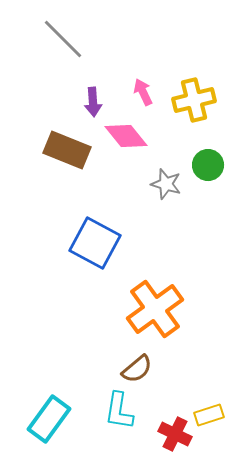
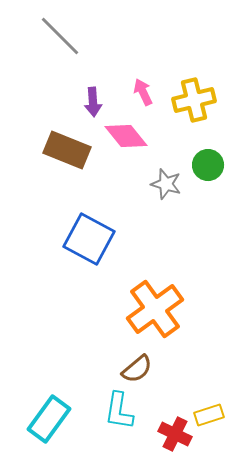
gray line: moved 3 px left, 3 px up
blue square: moved 6 px left, 4 px up
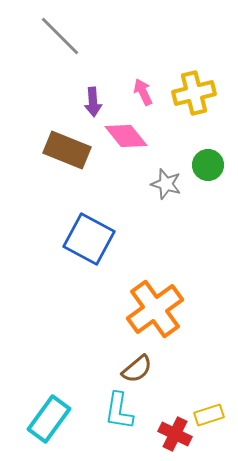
yellow cross: moved 7 px up
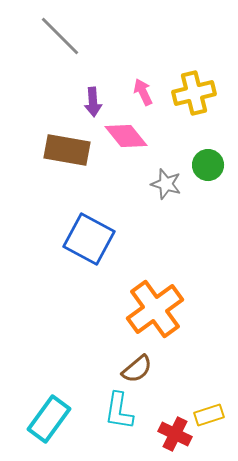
brown rectangle: rotated 12 degrees counterclockwise
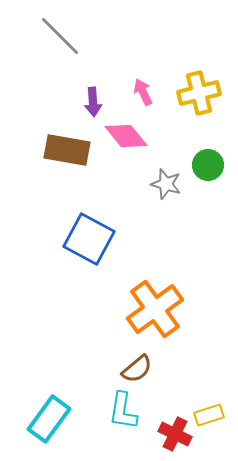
yellow cross: moved 5 px right
cyan L-shape: moved 4 px right
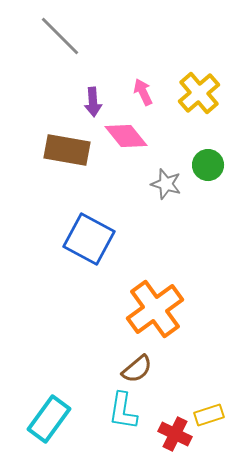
yellow cross: rotated 27 degrees counterclockwise
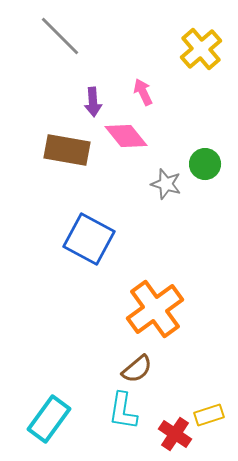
yellow cross: moved 2 px right, 44 px up
green circle: moved 3 px left, 1 px up
red cross: rotated 8 degrees clockwise
